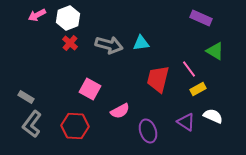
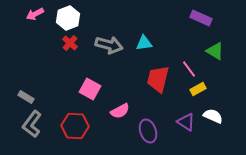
pink arrow: moved 2 px left, 1 px up
cyan triangle: moved 3 px right
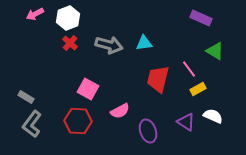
pink square: moved 2 px left
red hexagon: moved 3 px right, 5 px up
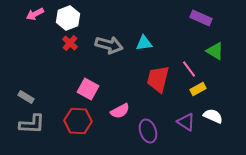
gray L-shape: rotated 124 degrees counterclockwise
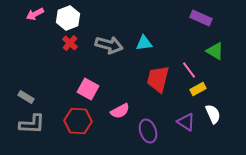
pink line: moved 1 px down
white semicircle: moved 2 px up; rotated 42 degrees clockwise
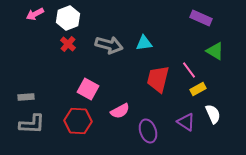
red cross: moved 2 px left, 1 px down
gray rectangle: rotated 35 degrees counterclockwise
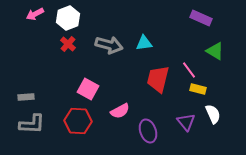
yellow rectangle: rotated 42 degrees clockwise
purple triangle: rotated 18 degrees clockwise
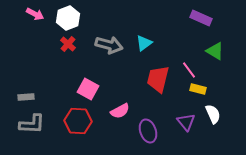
pink arrow: rotated 126 degrees counterclockwise
cyan triangle: rotated 30 degrees counterclockwise
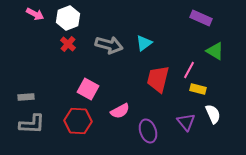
pink line: rotated 66 degrees clockwise
